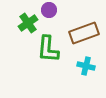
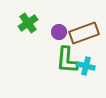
purple circle: moved 10 px right, 22 px down
green L-shape: moved 19 px right, 11 px down
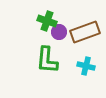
green cross: moved 19 px right, 2 px up; rotated 36 degrees counterclockwise
brown rectangle: moved 1 px right, 1 px up
green L-shape: moved 20 px left
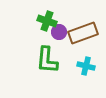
brown rectangle: moved 2 px left, 1 px down
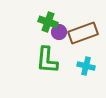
green cross: moved 1 px right, 1 px down
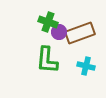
brown rectangle: moved 3 px left
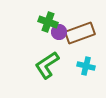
green L-shape: moved 5 px down; rotated 52 degrees clockwise
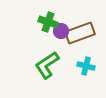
purple circle: moved 2 px right, 1 px up
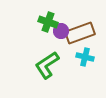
cyan cross: moved 1 px left, 9 px up
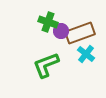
cyan cross: moved 1 px right, 3 px up; rotated 24 degrees clockwise
green L-shape: moved 1 px left; rotated 12 degrees clockwise
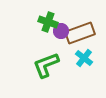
cyan cross: moved 2 px left, 4 px down
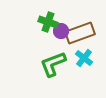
green L-shape: moved 7 px right, 1 px up
